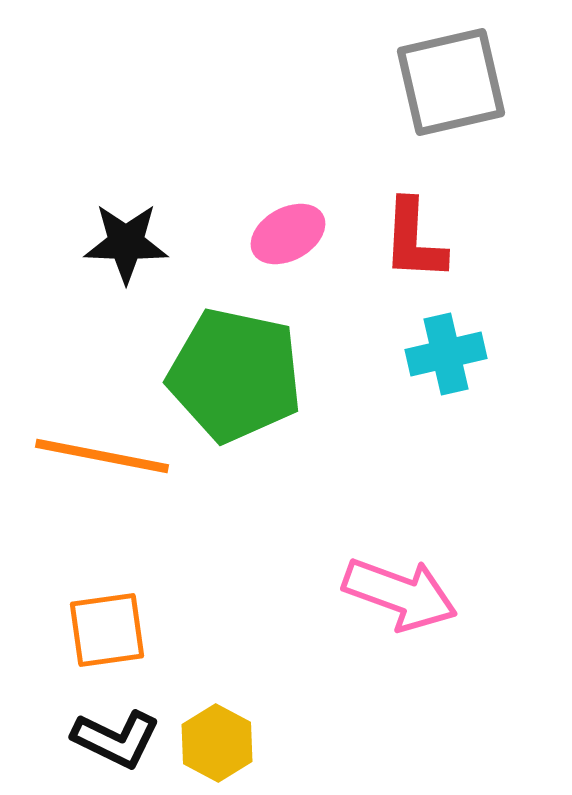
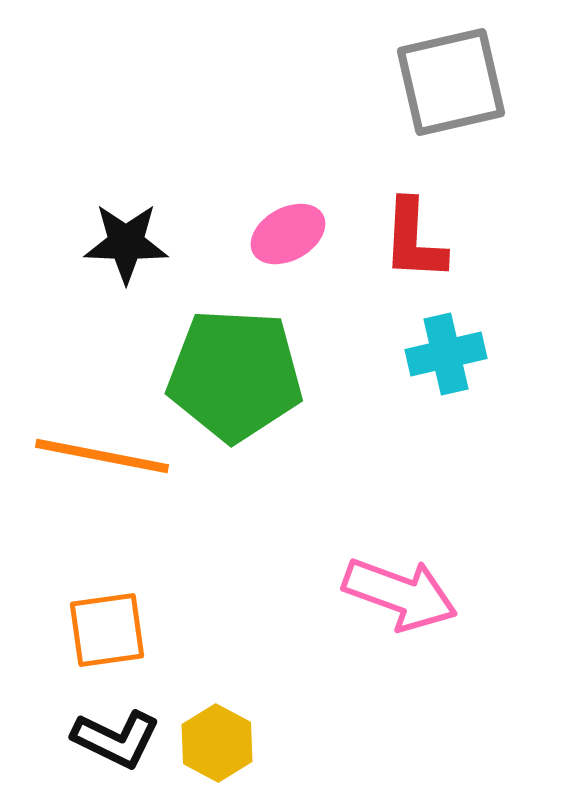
green pentagon: rotated 9 degrees counterclockwise
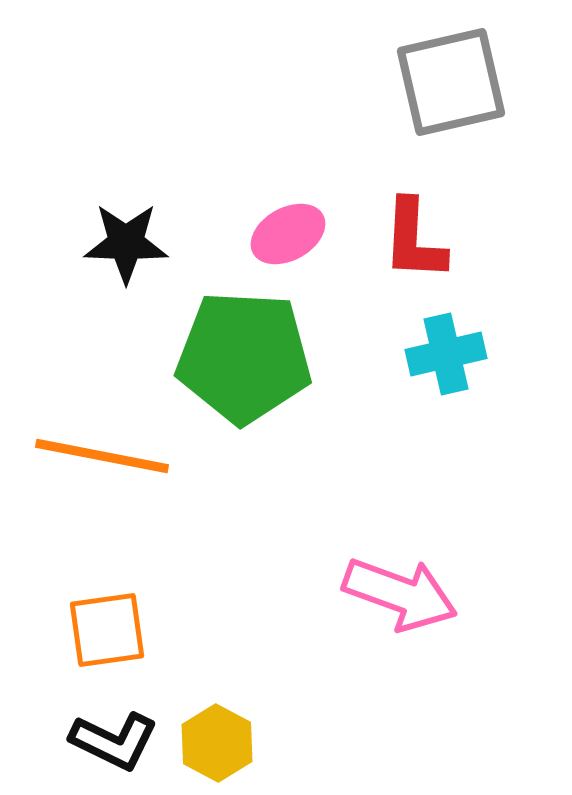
green pentagon: moved 9 px right, 18 px up
black L-shape: moved 2 px left, 2 px down
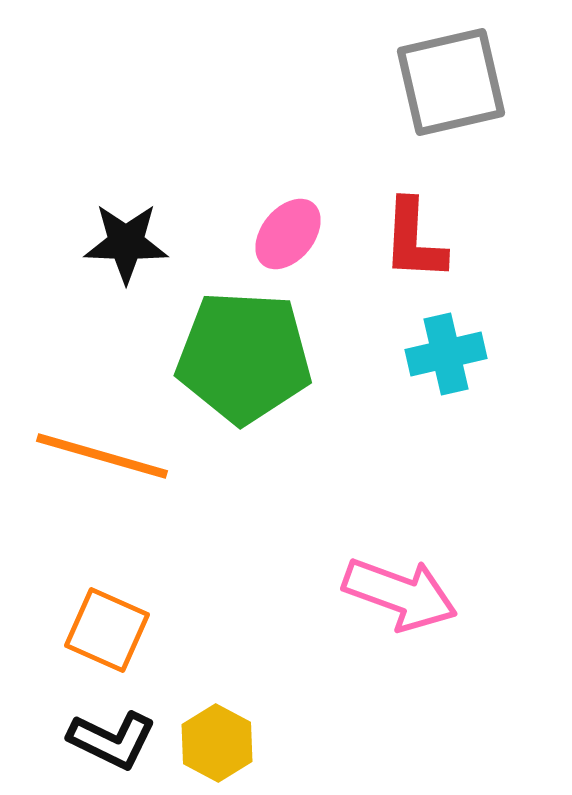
pink ellipse: rotated 22 degrees counterclockwise
orange line: rotated 5 degrees clockwise
orange square: rotated 32 degrees clockwise
black L-shape: moved 2 px left, 1 px up
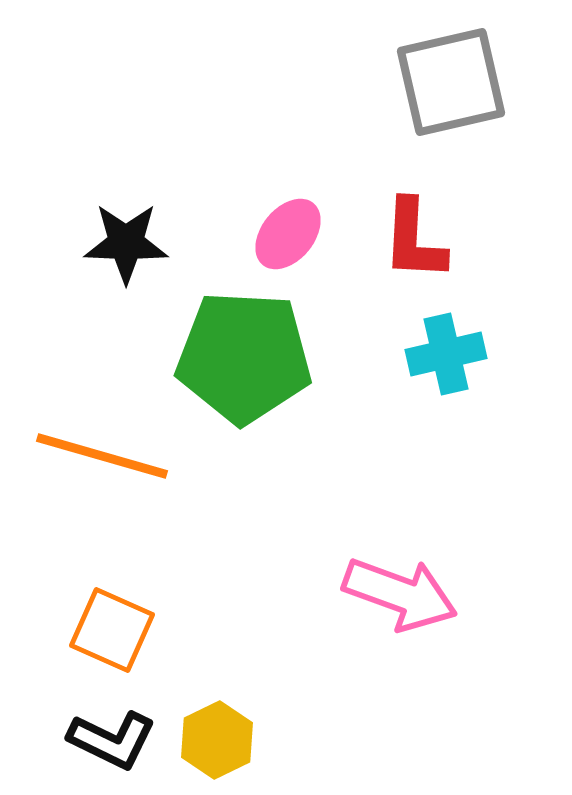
orange square: moved 5 px right
yellow hexagon: moved 3 px up; rotated 6 degrees clockwise
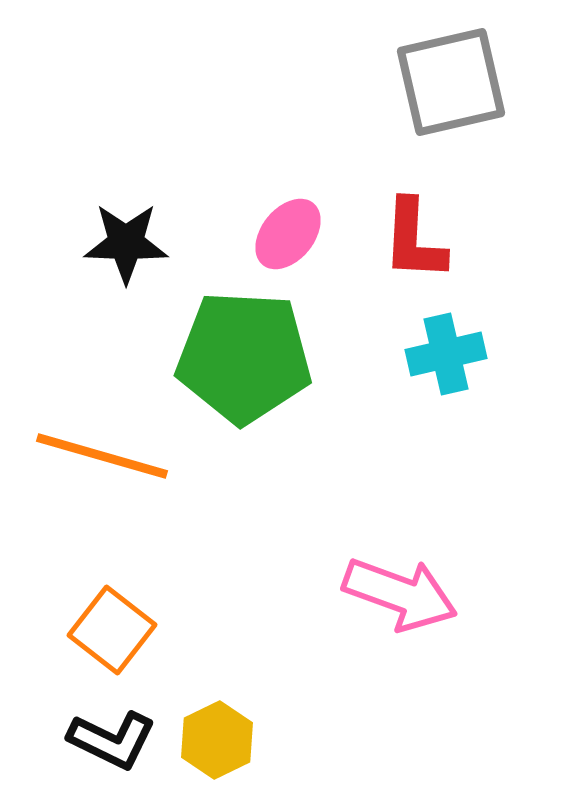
orange square: rotated 14 degrees clockwise
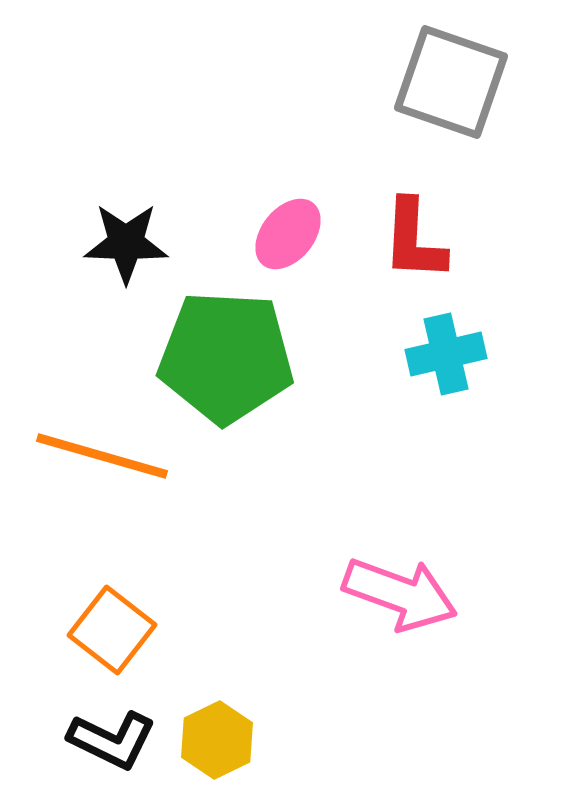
gray square: rotated 32 degrees clockwise
green pentagon: moved 18 px left
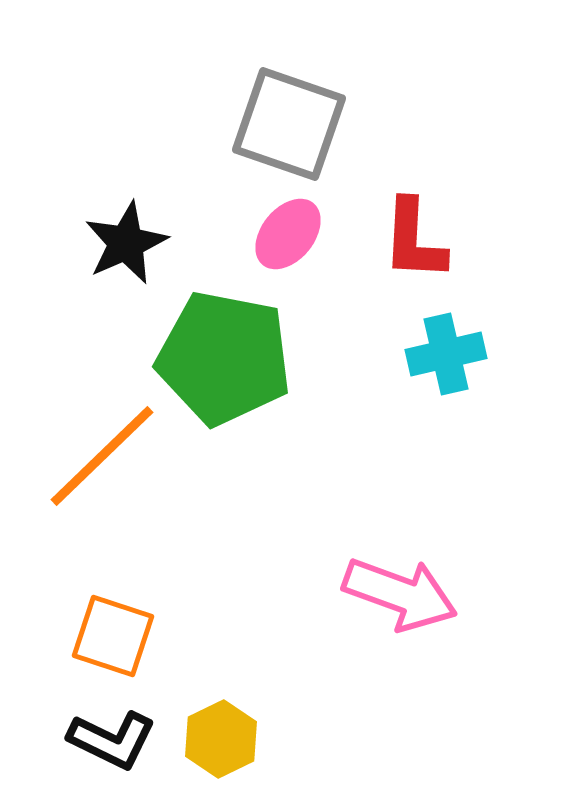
gray square: moved 162 px left, 42 px down
black star: rotated 26 degrees counterclockwise
green pentagon: moved 2 px left, 1 px down; rotated 8 degrees clockwise
orange line: rotated 60 degrees counterclockwise
orange square: moved 1 px right, 6 px down; rotated 20 degrees counterclockwise
yellow hexagon: moved 4 px right, 1 px up
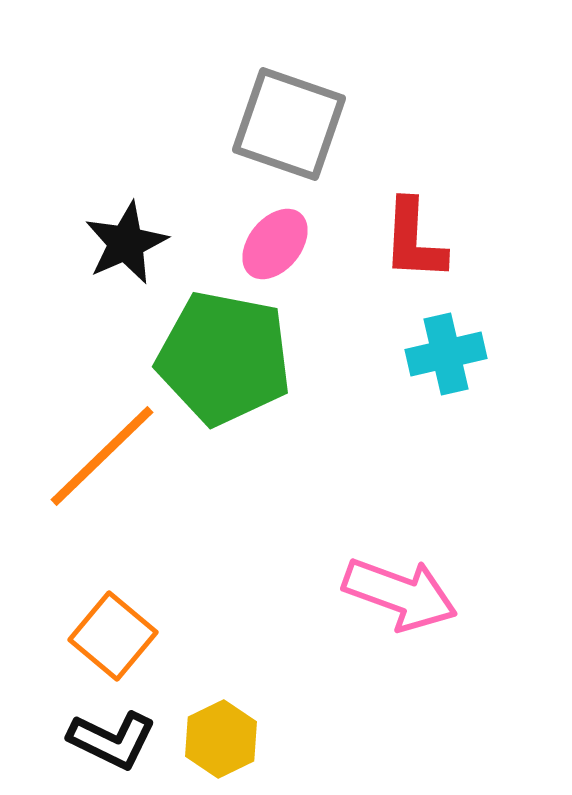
pink ellipse: moved 13 px left, 10 px down
orange square: rotated 22 degrees clockwise
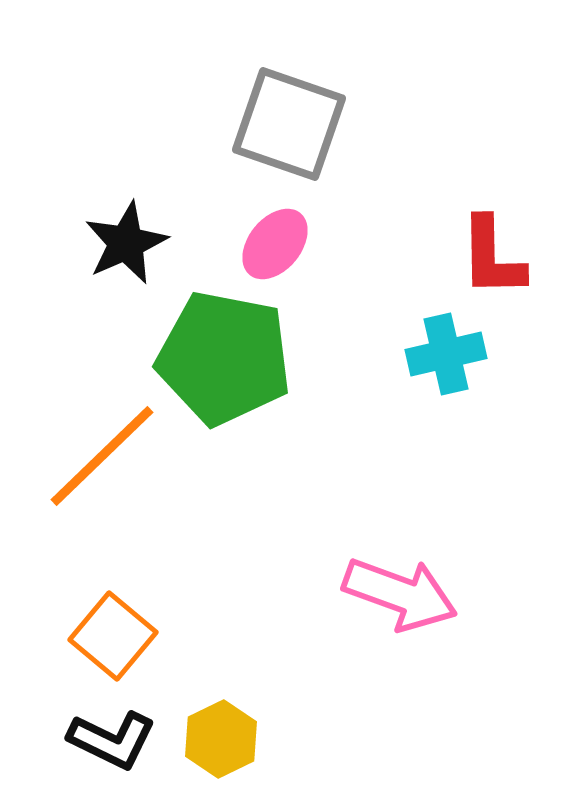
red L-shape: moved 78 px right, 17 px down; rotated 4 degrees counterclockwise
